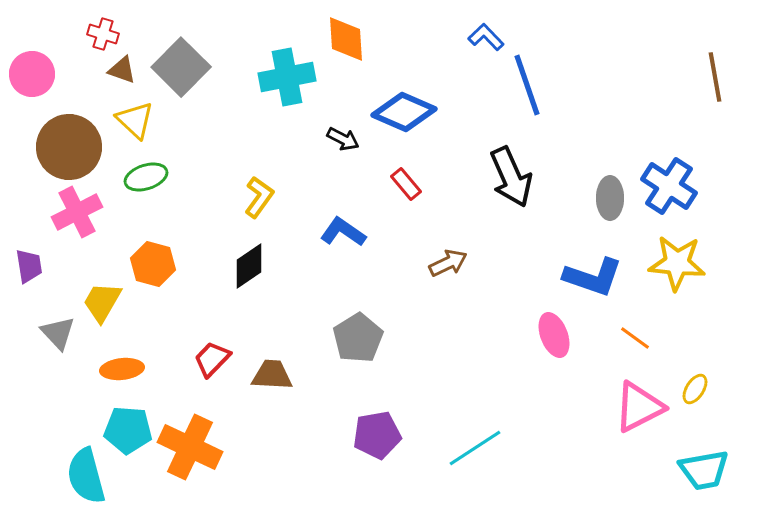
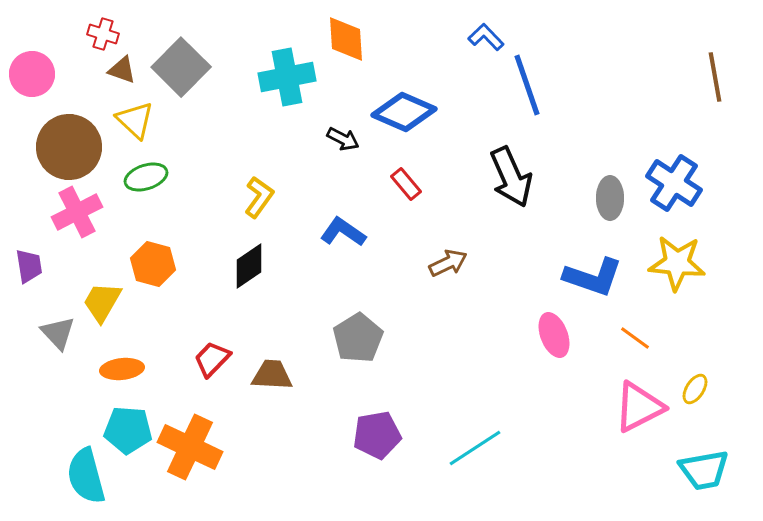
blue cross at (669, 186): moved 5 px right, 3 px up
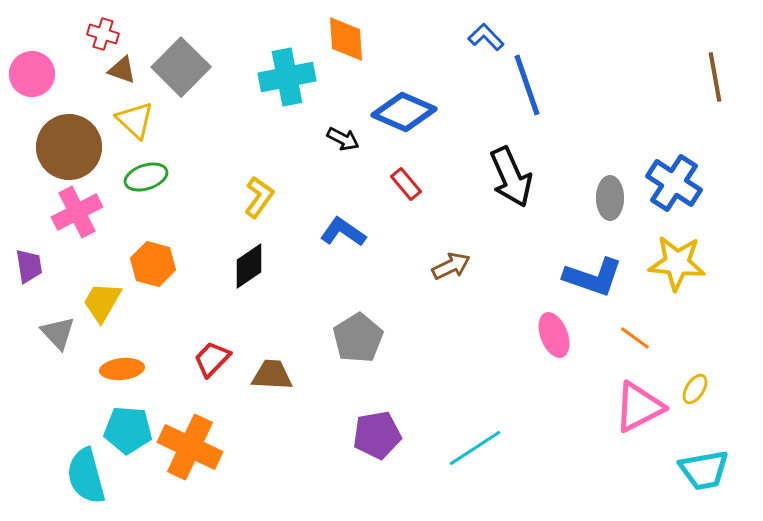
brown arrow at (448, 263): moved 3 px right, 3 px down
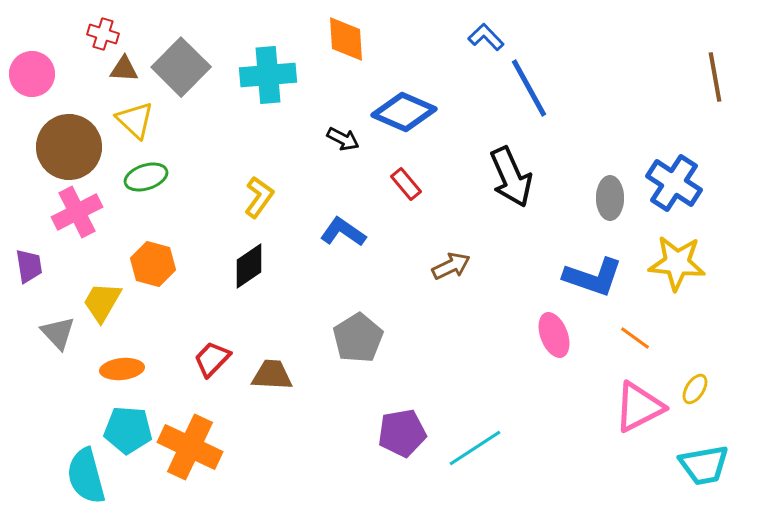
brown triangle at (122, 70): moved 2 px right, 1 px up; rotated 16 degrees counterclockwise
cyan cross at (287, 77): moved 19 px left, 2 px up; rotated 6 degrees clockwise
blue line at (527, 85): moved 2 px right, 3 px down; rotated 10 degrees counterclockwise
purple pentagon at (377, 435): moved 25 px right, 2 px up
cyan trapezoid at (704, 470): moved 5 px up
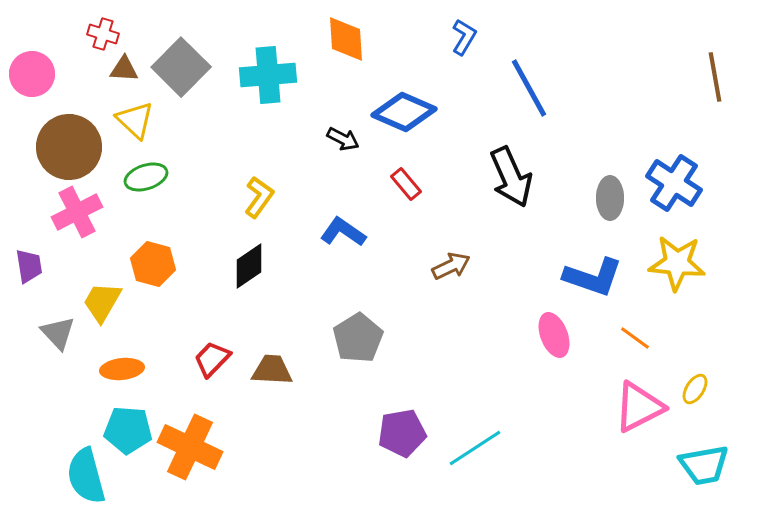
blue L-shape at (486, 37): moved 22 px left; rotated 75 degrees clockwise
brown trapezoid at (272, 375): moved 5 px up
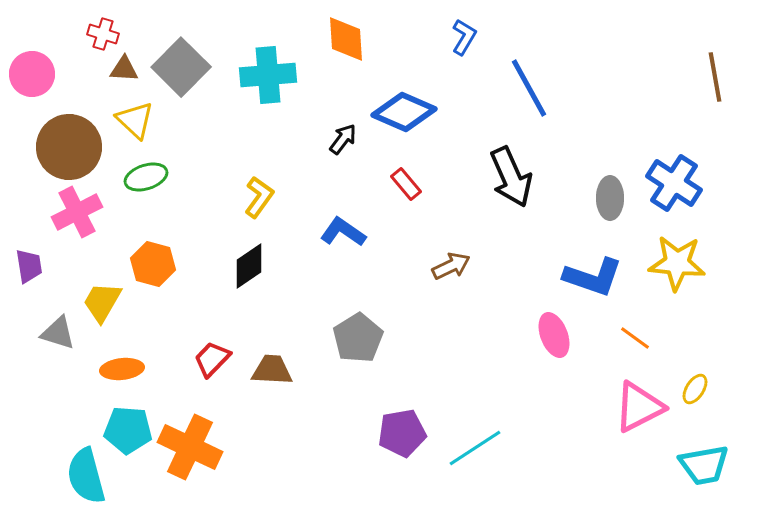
black arrow at (343, 139): rotated 80 degrees counterclockwise
gray triangle at (58, 333): rotated 30 degrees counterclockwise
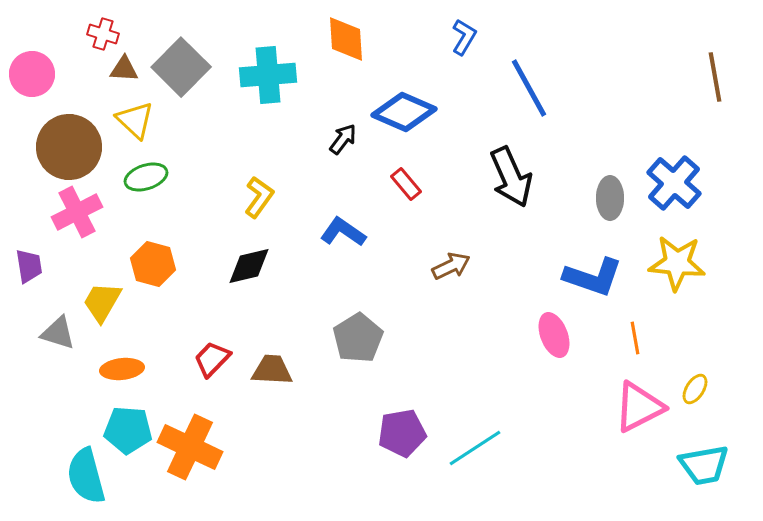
blue cross at (674, 183): rotated 8 degrees clockwise
black diamond at (249, 266): rotated 21 degrees clockwise
orange line at (635, 338): rotated 44 degrees clockwise
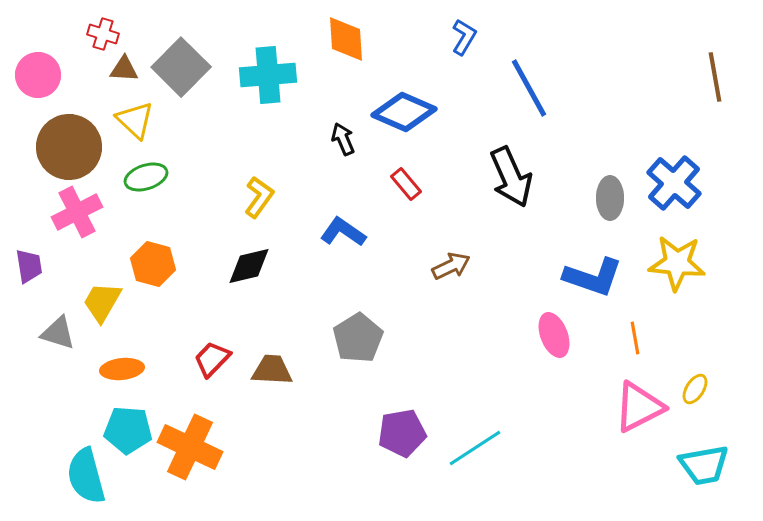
pink circle at (32, 74): moved 6 px right, 1 px down
black arrow at (343, 139): rotated 60 degrees counterclockwise
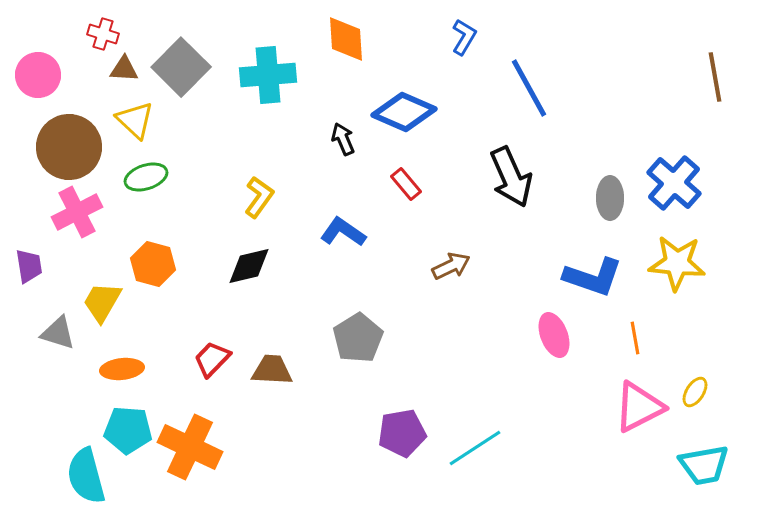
yellow ellipse at (695, 389): moved 3 px down
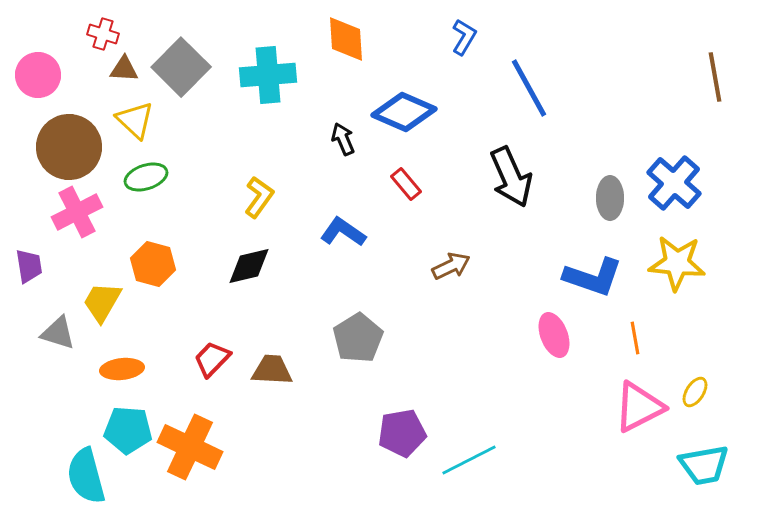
cyan line at (475, 448): moved 6 px left, 12 px down; rotated 6 degrees clockwise
